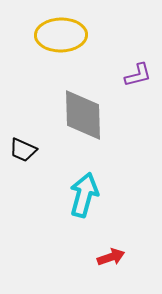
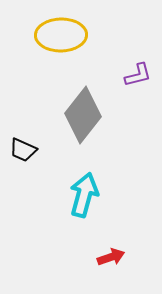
gray diamond: rotated 40 degrees clockwise
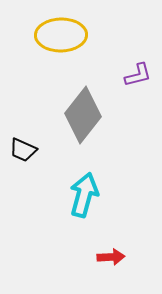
red arrow: rotated 16 degrees clockwise
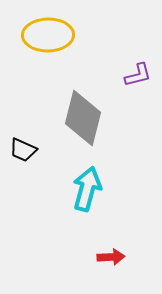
yellow ellipse: moved 13 px left
gray diamond: moved 3 px down; rotated 24 degrees counterclockwise
cyan arrow: moved 3 px right, 6 px up
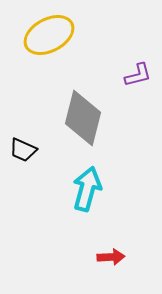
yellow ellipse: moved 1 px right; rotated 27 degrees counterclockwise
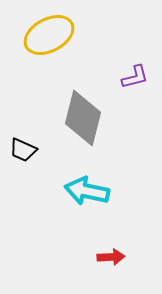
purple L-shape: moved 3 px left, 2 px down
cyan arrow: moved 2 px down; rotated 93 degrees counterclockwise
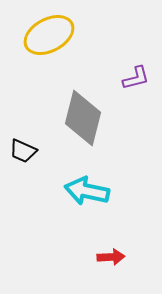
purple L-shape: moved 1 px right, 1 px down
black trapezoid: moved 1 px down
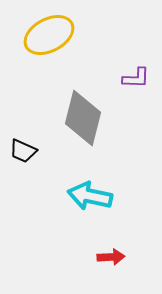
purple L-shape: rotated 16 degrees clockwise
cyan arrow: moved 3 px right, 5 px down
